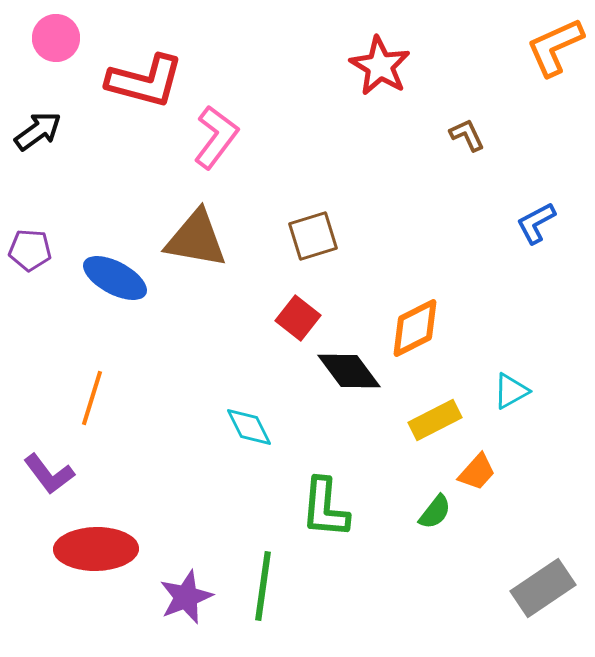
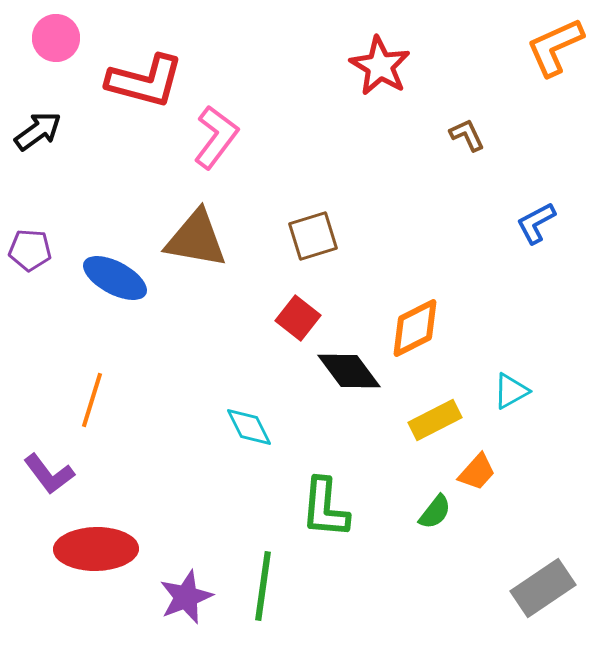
orange line: moved 2 px down
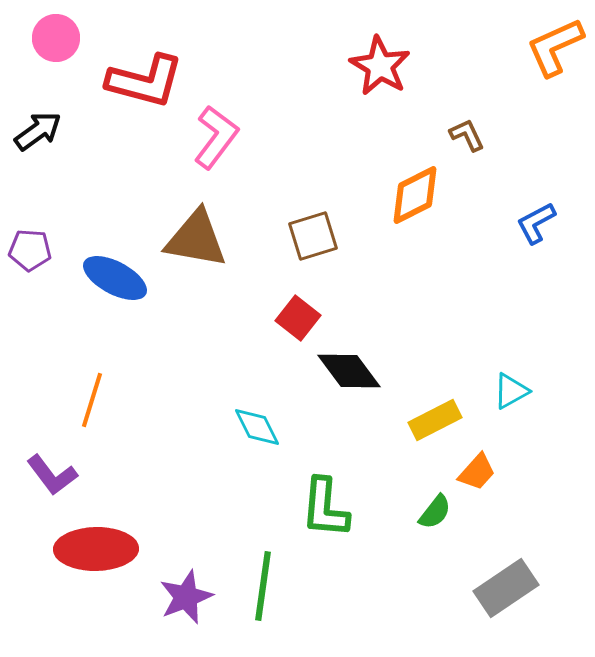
orange diamond: moved 133 px up
cyan diamond: moved 8 px right
purple L-shape: moved 3 px right, 1 px down
gray rectangle: moved 37 px left
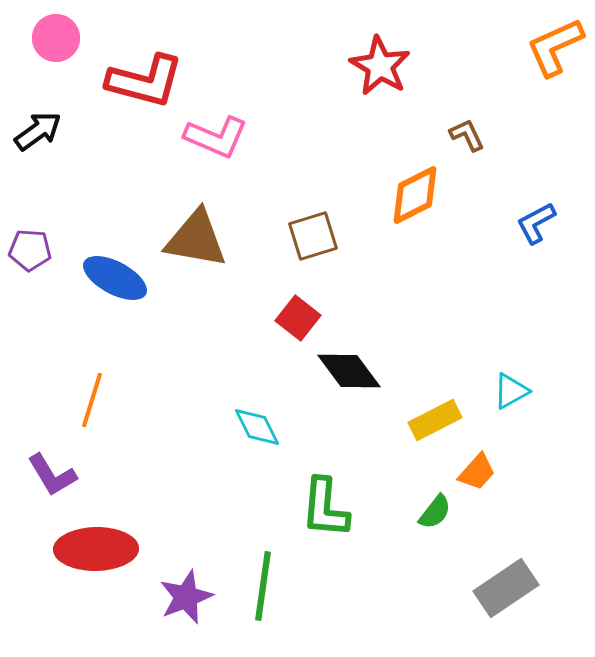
pink L-shape: rotated 76 degrees clockwise
purple L-shape: rotated 6 degrees clockwise
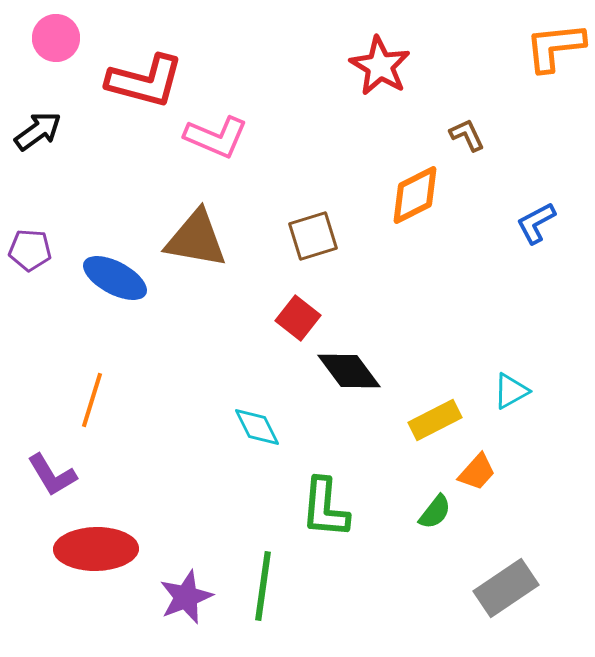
orange L-shape: rotated 18 degrees clockwise
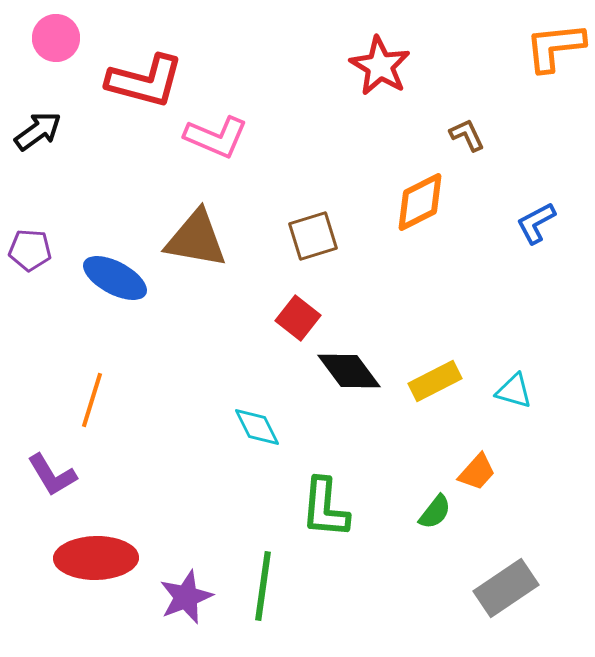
orange diamond: moved 5 px right, 7 px down
cyan triangle: moved 3 px right; rotated 45 degrees clockwise
yellow rectangle: moved 39 px up
red ellipse: moved 9 px down
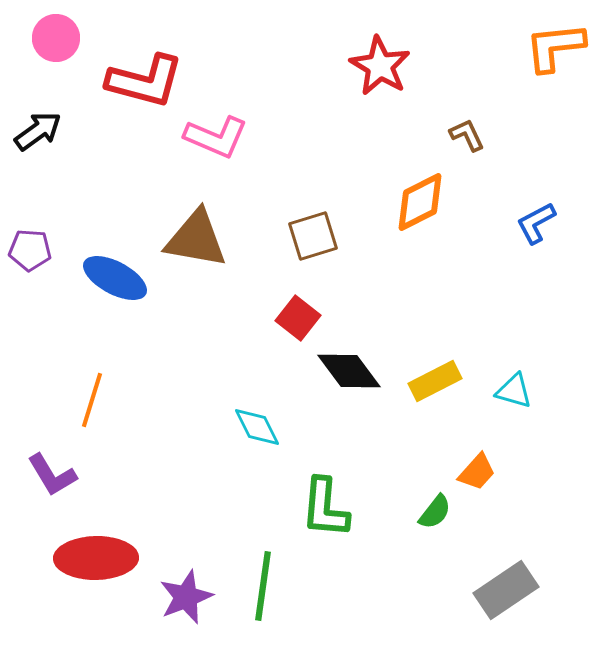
gray rectangle: moved 2 px down
